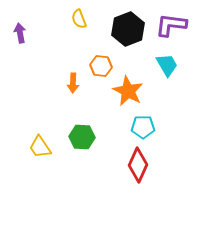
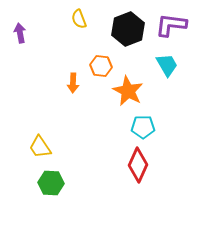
green hexagon: moved 31 px left, 46 px down
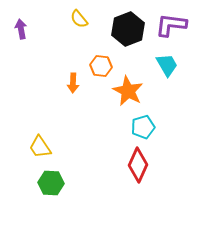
yellow semicircle: rotated 18 degrees counterclockwise
purple arrow: moved 1 px right, 4 px up
cyan pentagon: rotated 15 degrees counterclockwise
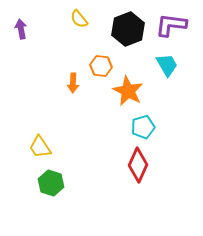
green hexagon: rotated 15 degrees clockwise
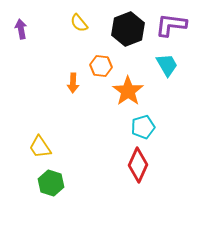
yellow semicircle: moved 4 px down
orange star: rotated 8 degrees clockwise
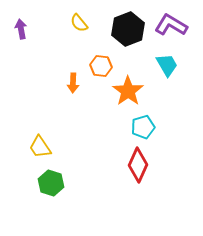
purple L-shape: rotated 24 degrees clockwise
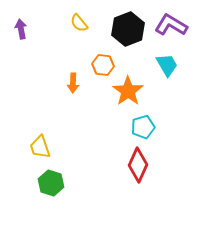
orange hexagon: moved 2 px right, 1 px up
yellow trapezoid: rotated 15 degrees clockwise
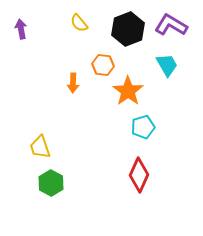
red diamond: moved 1 px right, 10 px down
green hexagon: rotated 10 degrees clockwise
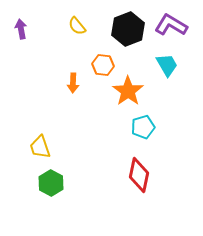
yellow semicircle: moved 2 px left, 3 px down
red diamond: rotated 12 degrees counterclockwise
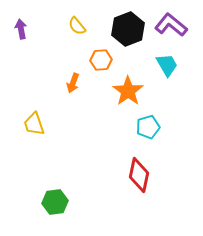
purple L-shape: rotated 8 degrees clockwise
orange hexagon: moved 2 px left, 5 px up; rotated 10 degrees counterclockwise
orange arrow: rotated 18 degrees clockwise
cyan pentagon: moved 5 px right
yellow trapezoid: moved 6 px left, 23 px up
green hexagon: moved 4 px right, 19 px down; rotated 25 degrees clockwise
